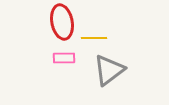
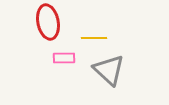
red ellipse: moved 14 px left
gray triangle: rotated 40 degrees counterclockwise
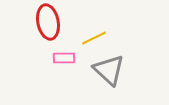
yellow line: rotated 25 degrees counterclockwise
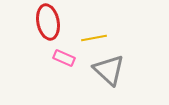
yellow line: rotated 15 degrees clockwise
pink rectangle: rotated 25 degrees clockwise
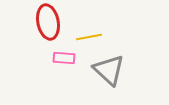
yellow line: moved 5 px left, 1 px up
pink rectangle: rotated 20 degrees counterclockwise
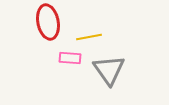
pink rectangle: moved 6 px right
gray triangle: rotated 12 degrees clockwise
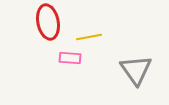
gray triangle: moved 27 px right
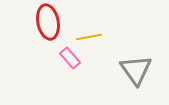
pink rectangle: rotated 45 degrees clockwise
